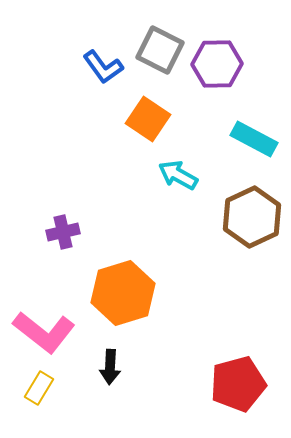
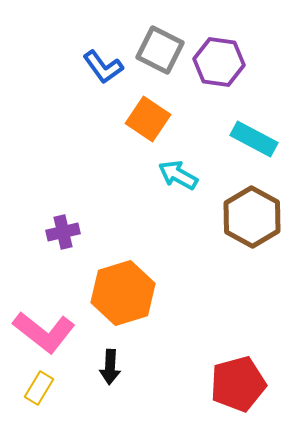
purple hexagon: moved 2 px right, 2 px up; rotated 9 degrees clockwise
brown hexagon: rotated 6 degrees counterclockwise
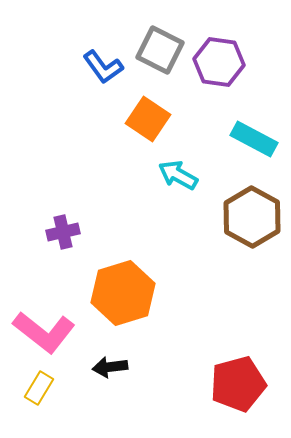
black arrow: rotated 80 degrees clockwise
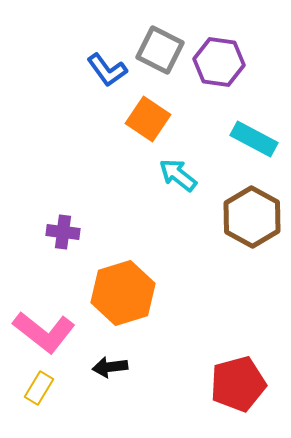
blue L-shape: moved 4 px right, 3 px down
cyan arrow: rotated 9 degrees clockwise
purple cross: rotated 20 degrees clockwise
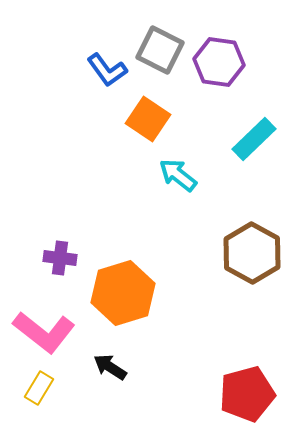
cyan rectangle: rotated 72 degrees counterclockwise
brown hexagon: moved 36 px down
purple cross: moved 3 px left, 26 px down
black arrow: rotated 40 degrees clockwise
red pentagon: moved 9 px right, 10 px down
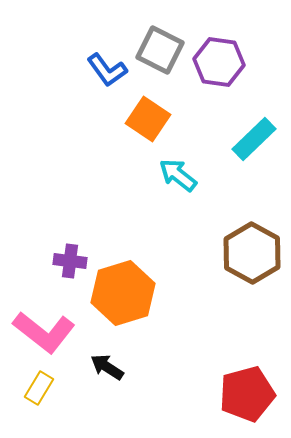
purple cross: moved 10 px right, 3 px down
black arrow: moved 3 px left
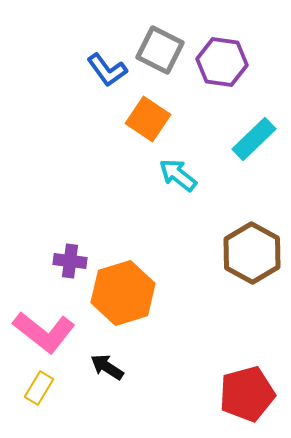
purple hexagon: moved 3 px right
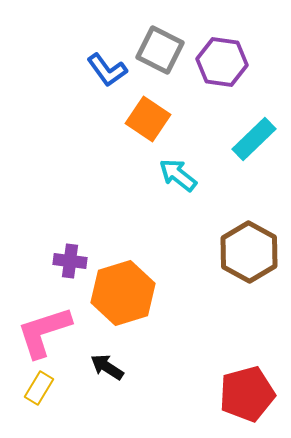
brown hexagon: moved 3 px left, 1 px up
pink L-shape: rotated 124 degrees clockwise
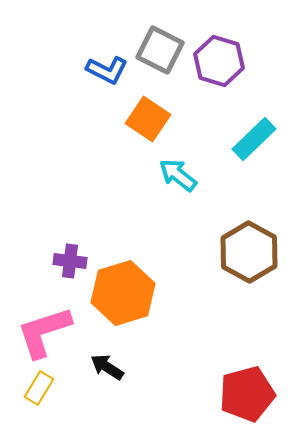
purple hexagon: moved 3 px left, 1 px up; rotated 9 degrees clockwise
blue L-shape: rotated 27 degrees counterclockwise
